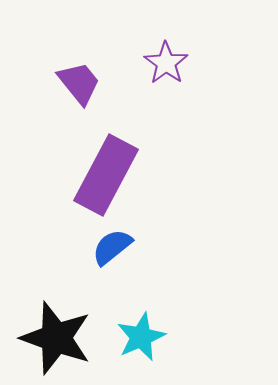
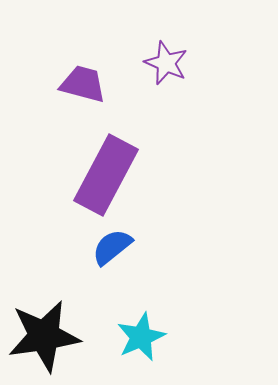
purple star: rotated 12 degrees counterclockwise
purple trapezoid: moved 4 px right, 1 px down; rotated 36 degrees counterclockwise
black star: moved 12 px left, 2 px up; rotated 28 degrees counterclockwise
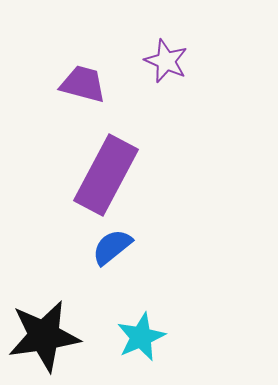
purple star: moved 2 px up
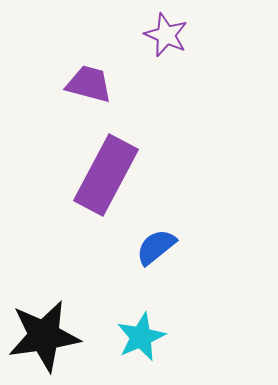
purple star: moved 26 px up
purple trapezoid: moved 6 px right
blue semicircle: moved 44 px right
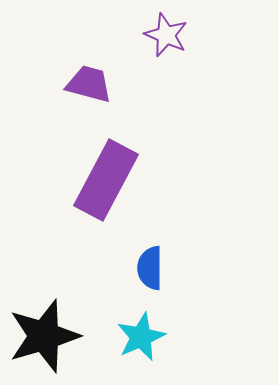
purple rectangle: moved 5 px down
blue semicircle: moved 6 px left, 21 px down; rotated 51 degrees counterclockwise
black star: rotated 8 degrees counterclockwise
